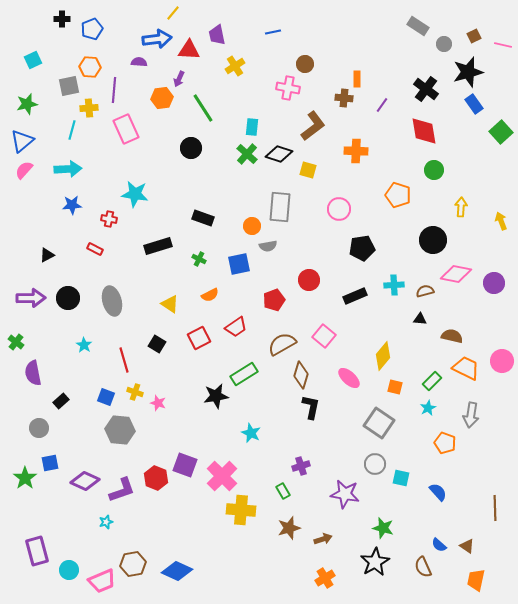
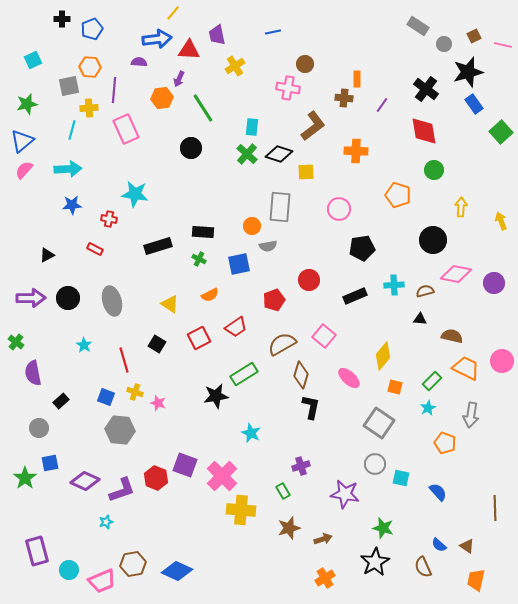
yellow square at (308, 170): moved 2 px left, 2 px down; rotated 18 degrees counterclockwise
black rectangle at (203, 218): moved 14 px down; rotated 15 degrees counterclockwise
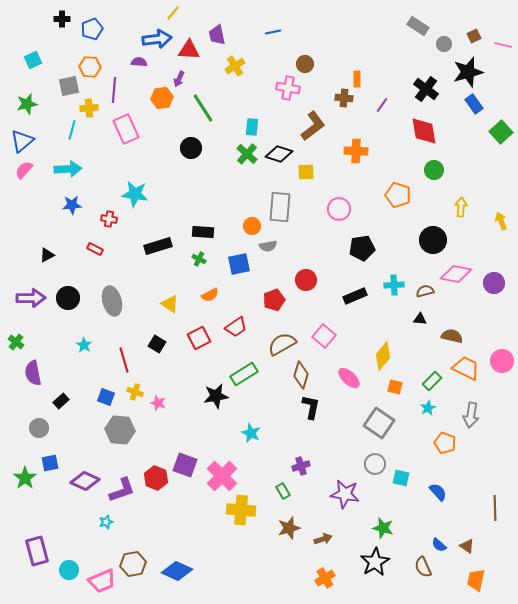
red circle at (309, 280): moved 3 px left
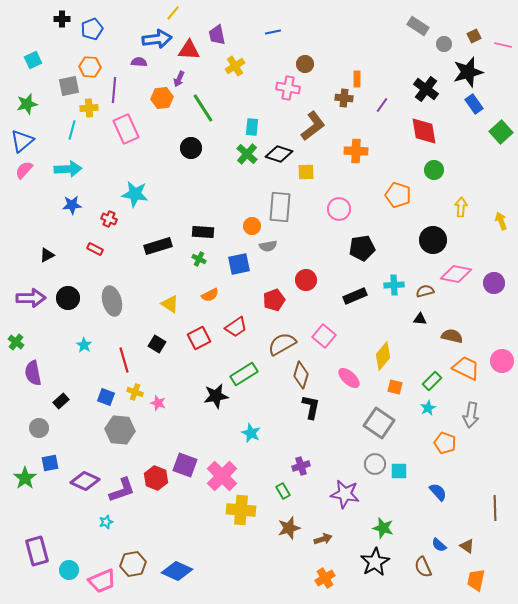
red cross at (109, 219): rotated 14 degrees clockwise
cyan square at (401, 478): moved 2 px left, 7 px up; rotated 12 degrees counterclockwise
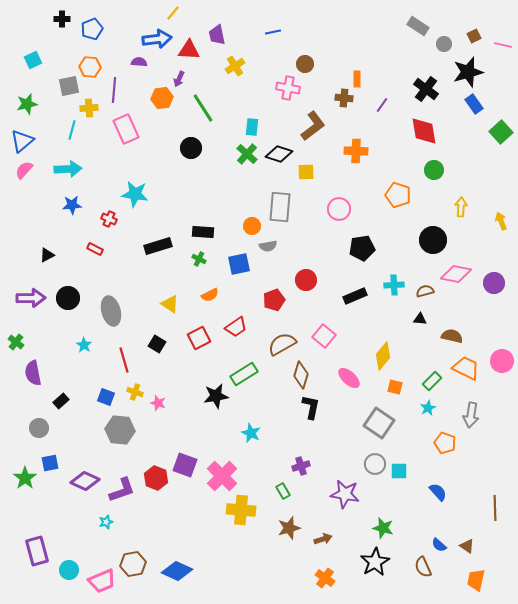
gray ellipse at (112, 301): moved 1 px left, 10 px down
orange cross at (325, 578): rotated 24 degrees counterclockwise
